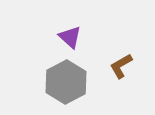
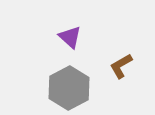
gray hexagon: moved 3 px right, 6 px down
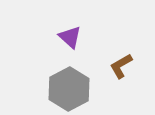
gray hexagon: moved 1 px down
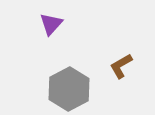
purple triangle: moved 19 px left, 13 px up; rotated 30 degrees clockwise
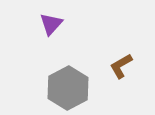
gray hexagon: moved 1 px left, 1 px up
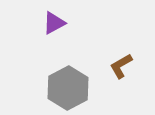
purple triangle: moved 3 px right, 1 px up; rotated 20 degrees clockwise
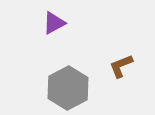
brown L-shape: rotated 8 degrees clockwise
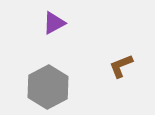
gray hexagon: moved 20 px left, 1 px up
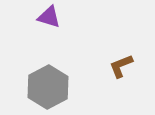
purple triangle: moved 5 px left, 6 px up; rotated 45 degrees clockwise
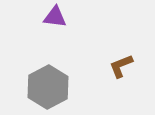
purple triangle: moved 6 px right; rotated 10 degrees counterclockwise
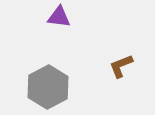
purple triangle: moved 4 px right
